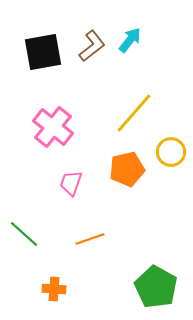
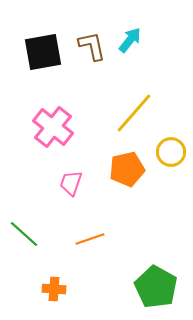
brown L-shape: rotated 64 degrees counterclockwise
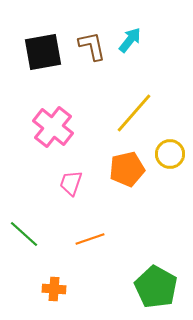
yellow circle: moved 1 px left, 2 px down
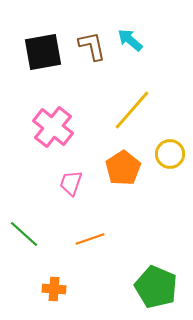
cyan arrow: rotated 88 degrees counterclockwise
yellow line: moved 2 px left, 3 px up
orange pentagon: moved 4 px left, 1 px up; rotated 20 degrees counterclockwise
green pentagon: rotated 6 degrees counterclockwise
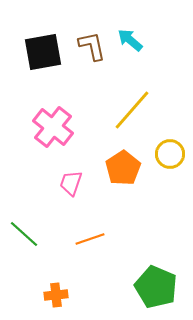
orange cross: moved 2 px right, 6 px down; rotated 10 degrees counterclockwise
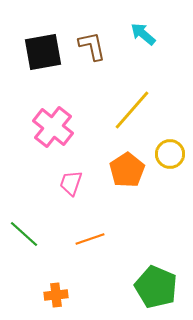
cyan arrow: moved 13 px right, 6 px up
orange pentagon: moved 4 px right, 2 px down
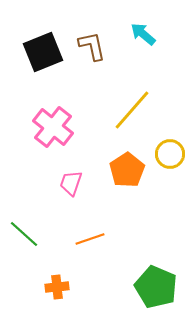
black square: rotated 12 degrees counterclockwise
orange cross: moved 1 px right, 8 px up
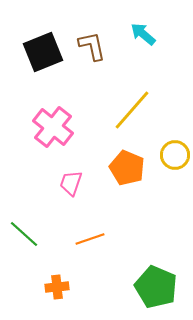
yellow circle: moved 5 px right, 1 px down
orange pentagon: moved 2 px up; rotated 16 degrees counterclockwise
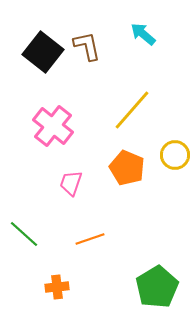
brown L-shape: moved 5 px left
black square: rotated 30 degrees counterclockwise
pink cross: moved 1 px up
green pentagon: moved 1 px right; rotated 18 degrees clockwise
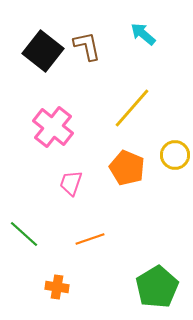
black square: moved 1 px up
yellow line: moved 2 px up
pink cross: moved 1 px down
orange cross: rotated 15 degrees clockwise
